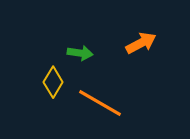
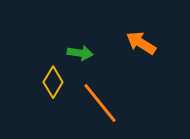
orange arrow: rotated 120 degrees counterclockwise
orange line: rotated 21 degrees clockwise
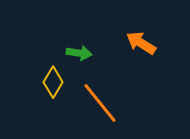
green arrow: moved 1 px left
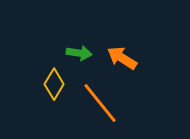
orange arrow: moved 19 px left, 15 px down
yellow diamond: moved 1 px right, 2 px down
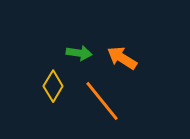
yellow diamond: moved 1 px left, 2 px down
orange line: moved 2 px right, 2 px up
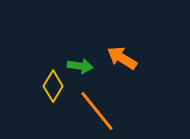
green arrow: moved 1 px right, 13 px down
orange line: moved 5 px left, 10 px down
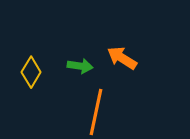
yellow diamond: moved 22 px left, 14 px up
orange line: moved 1 px left, 1 px down; rotated 51 degrees clockwise
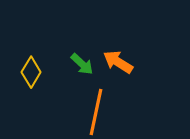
orange arrow: moved 4 px left, 4 px down
green arrow: moved 2 px right, 2 px up; rotated 35 degrees clockwise
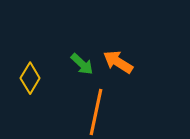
yellow diamond: moved 1 px left, 6 px down
